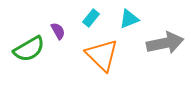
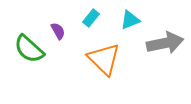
cyan triangle: moved 1 px right, 1 px down
green semicircle: rotated 72 degrees clockwise
orange triangle: moved 2 px right, 4 px down
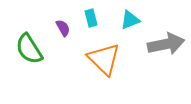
cyan rectangle: rotated 54 degrees counterclockwise
purple semicircle: moved 5 px right, 3 px up
gray arrow: moved 1 px right, 1 px down
green semicircle: rotated 16 degrees clockwise
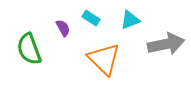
cyan rectangle: rotated 42 degrees counterclockwise
green semicircle: rotated 12 degrees clockwise
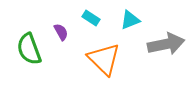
purple semicircle: moved 2 px left, 4 px down
